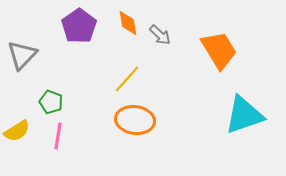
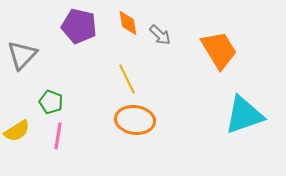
purple pentagon: rotated 24 degrees counterclockwise
yellow line: rotated 68 degrees counterclockwise
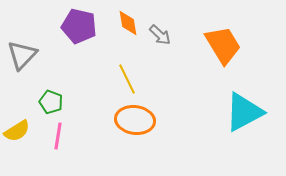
orange trapezoid: moved 4 px right, 5 px up
cyan triangle: moved 3 px up; rotated 9 degrees counterclockwise
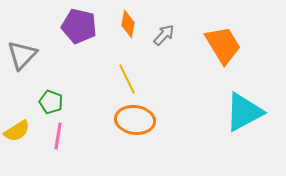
orange diamond: moved 1 px down; rotated 20 degrees clockwise
gray arrow: moved 4 px right; rotated 90 degrees counterclockwise
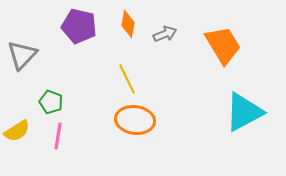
gray arrow: moved 1 px right, 1 px up; rotated 25 degrees clockwise
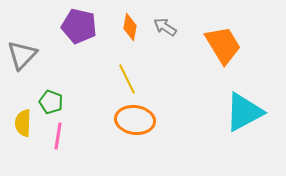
orange diamond: moved 2 px right, 3 px down
gray arrow: moved 7 px up; rotated 125 degrees counterclockwise
yellow semicircle: moved 6 px right, 8 px up; rotated 124 degrees clockwise
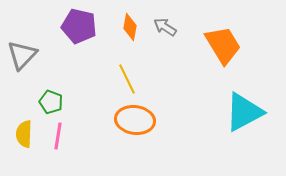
yellow semicircle: moved 1 px right, 11 px down
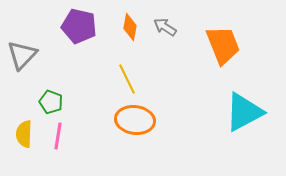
orange trapezoid: rotated 9 degrees clockwise
